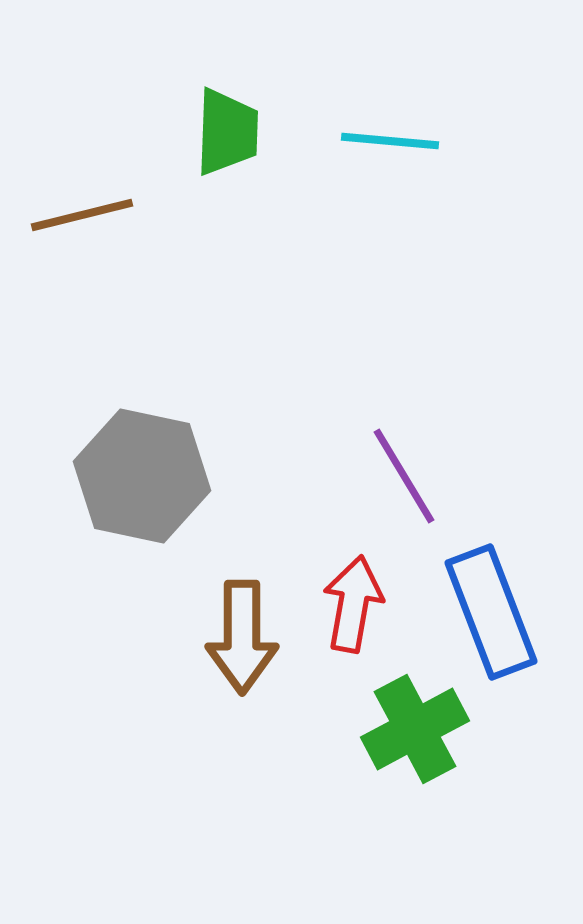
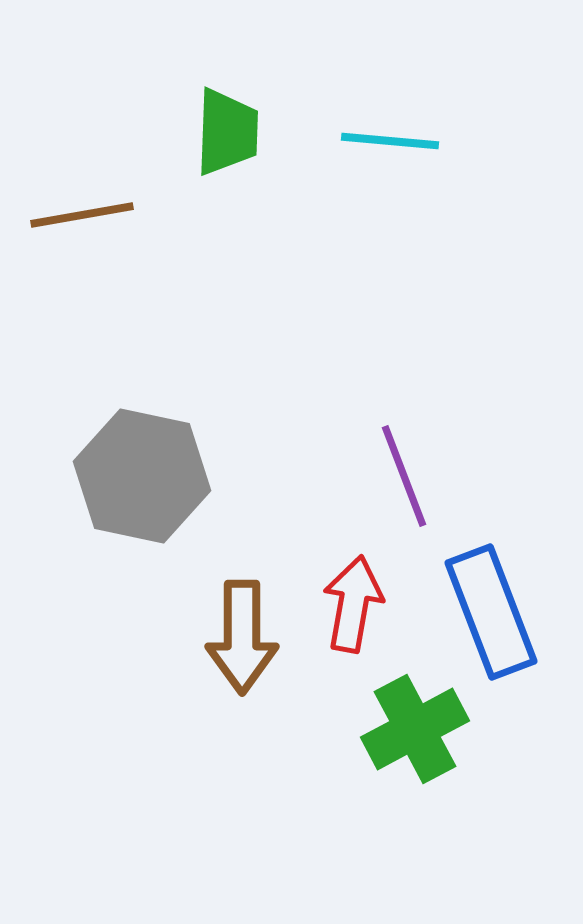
brown line: rotated 4 degrees clockwise
purple line: rotated 10 degrees clockwise
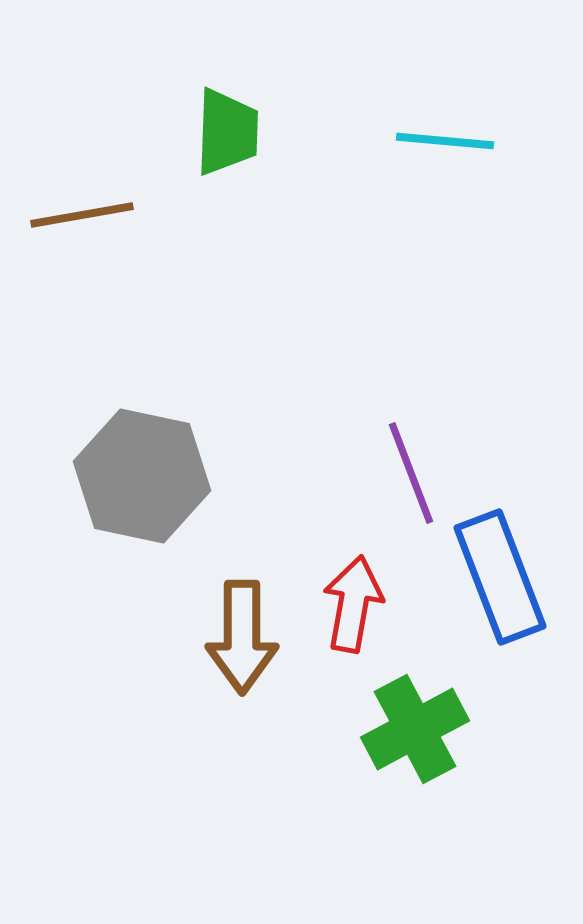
cyan line: moved 55 px right
purple line: moved 7 px right, 3 px up
blue rectangle: moved 9 px right, 35 px up
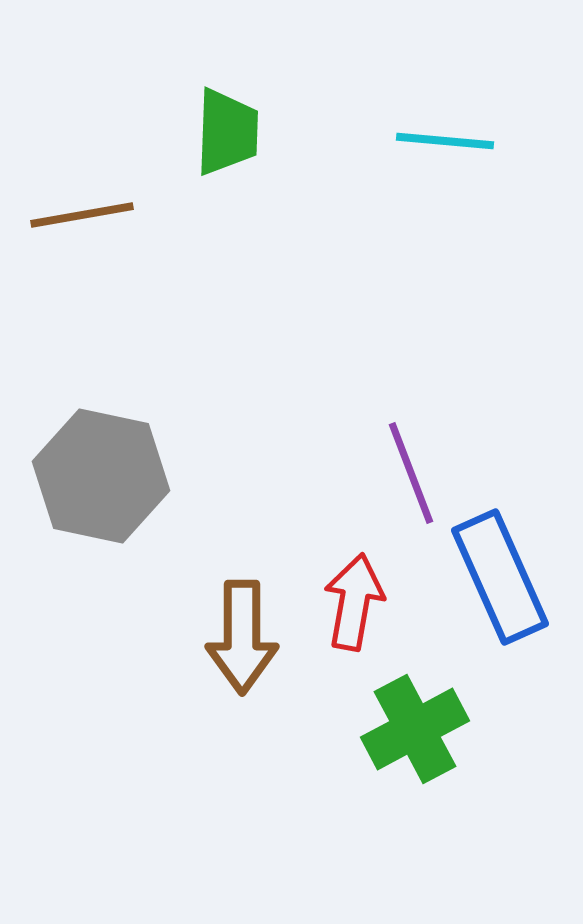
gray hexagon: moved 41 px left
blue rectangle: rotated 3 degrees counterclockwise
red arrow: moved 1 px right, 2 px up
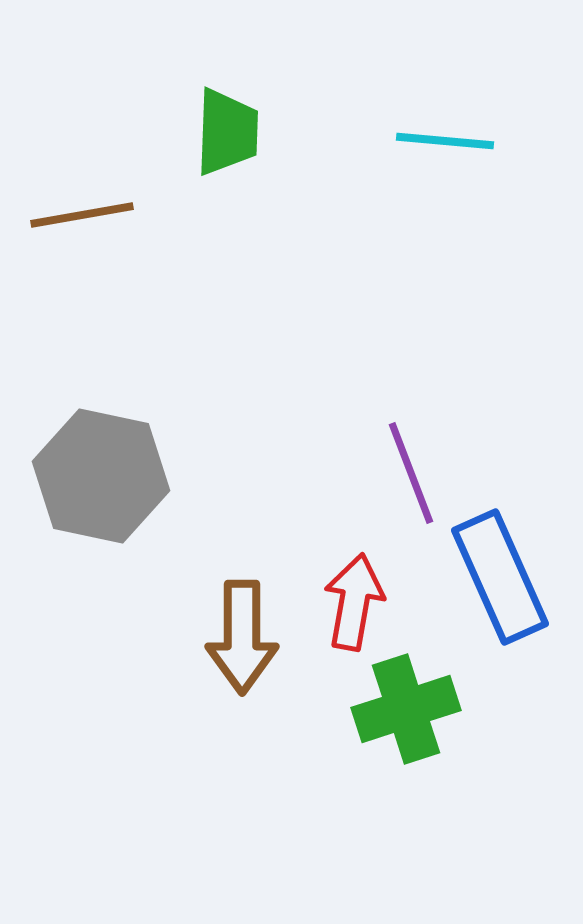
green cross: moved 9 px left, 20 px up; rotated 10 degrees clockwise
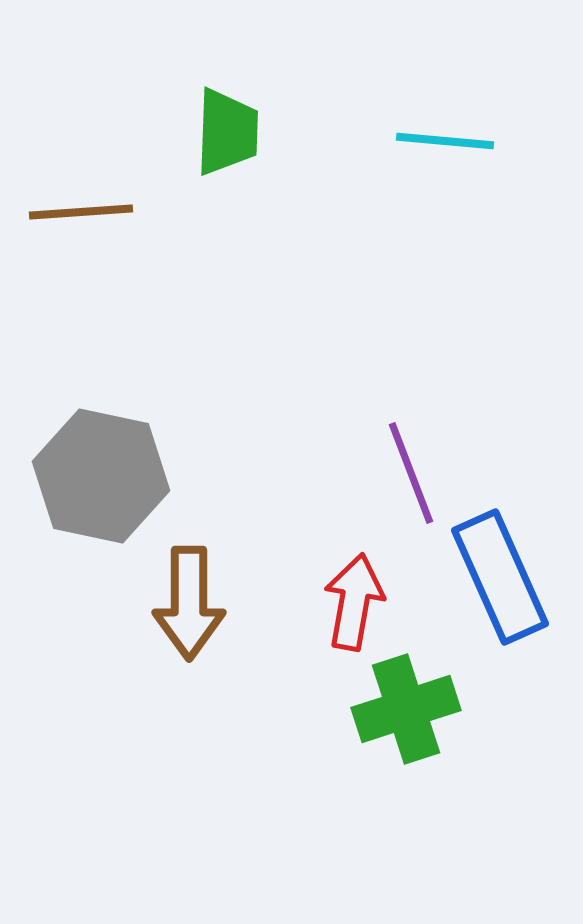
brown line: moved 1 px left, 3 px up; rotated 6 degrees clockwise
brown arrow: moved 53 px left, 34 px up
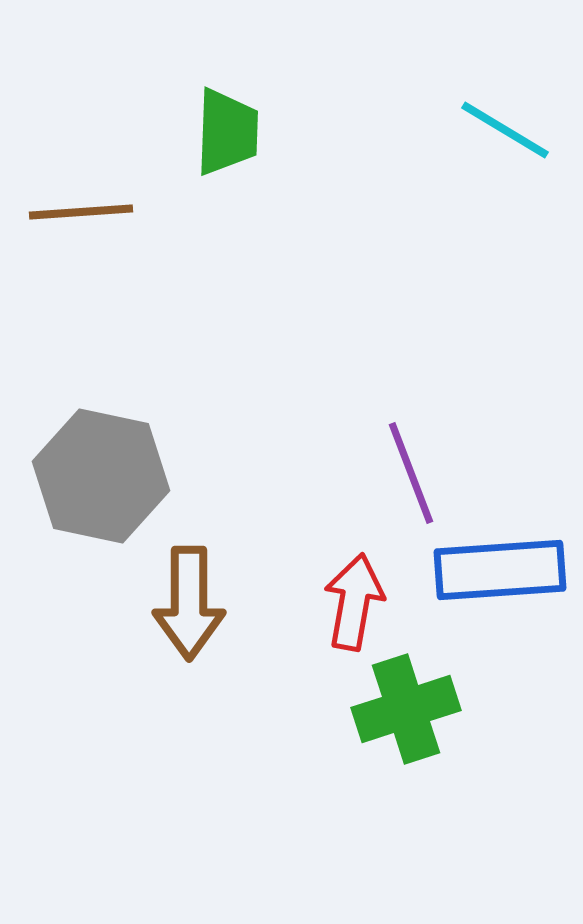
cyan line: moved 60 px right, 11 px up; rotated 26 degrees clockwise
blue rectangle: moved 7 px up; rotated 70 degrees counterclockwise
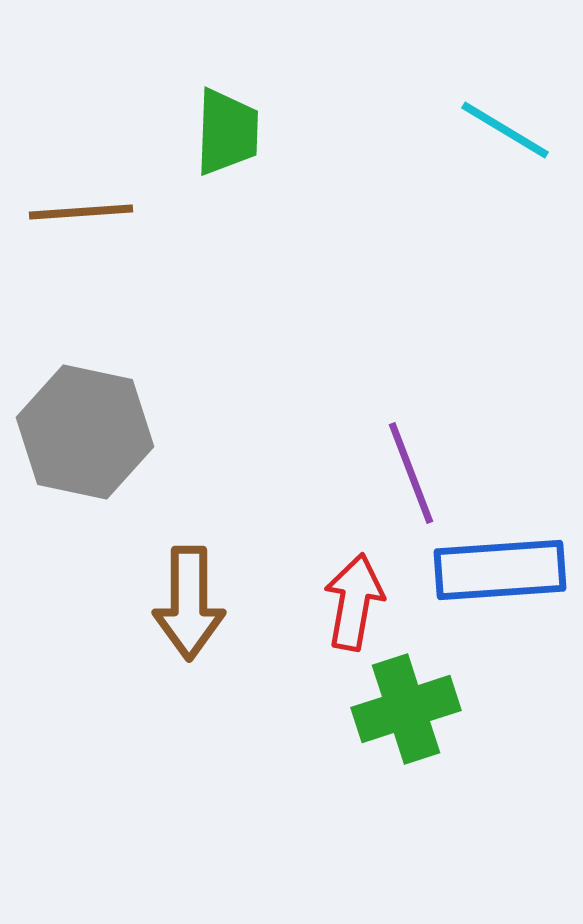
gray hexagon: moved 16 px left, 44 px up
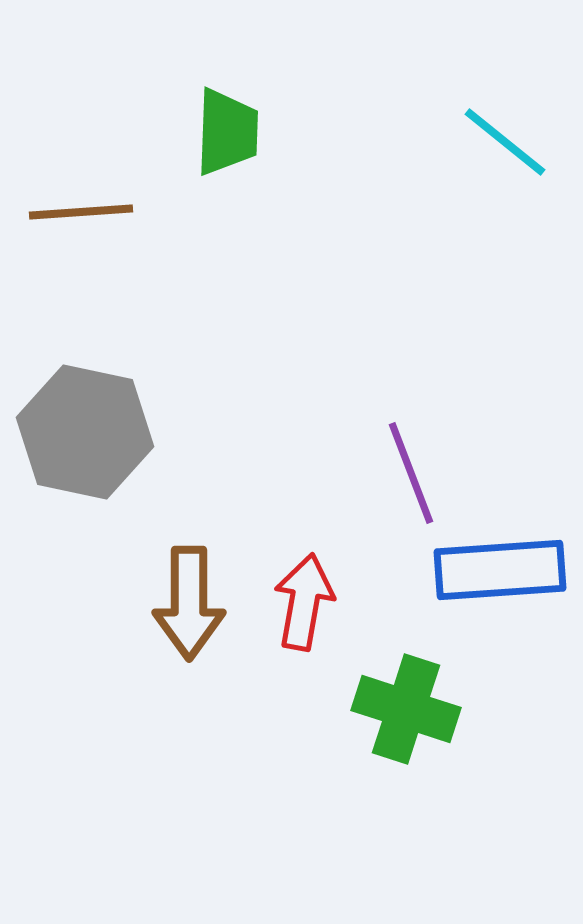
cyan line: moved 12 px down; rotated 8 degrees clockwise
red arrow: moved 50 px left
green cross: rotated 36 degrees clockwise
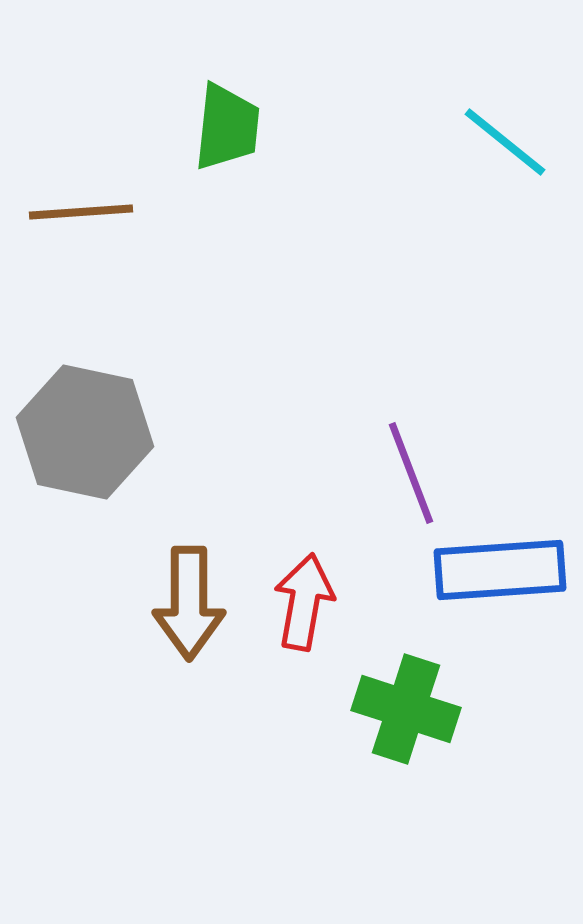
green trapezoid: moved 5 px up; rotated 4 degrees clockwise
